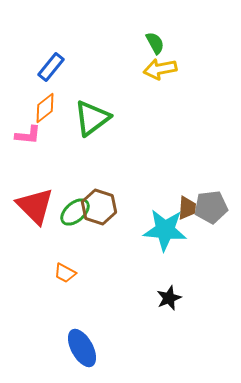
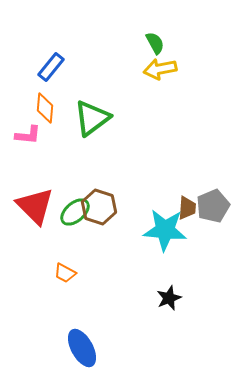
orange diamond: rotated 48 degrees counterclockwise
gray pentagon: moved 2 px right, 1 px up; rotated 16 degrees counterclockwise
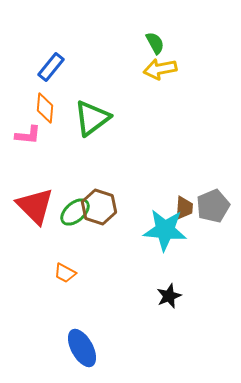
brown trapezoid: moved 3 px left
black star: moved 2 px up
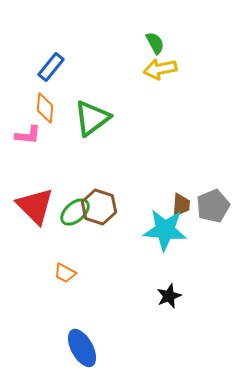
brown trapezoid: moved 3 px left, 3 px up
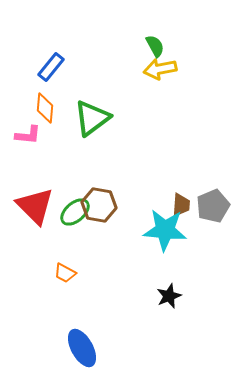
green semicircle: moved 3 px down
brown hexagon: moved 2 px up; rotated 8 degrees counterclockwise
